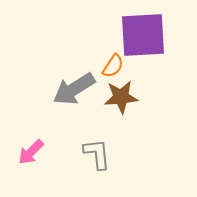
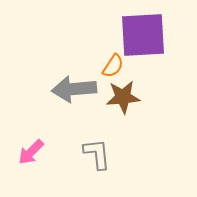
gray arrow: rotated 27 degrees clockwise
brown star: moved 2 px right
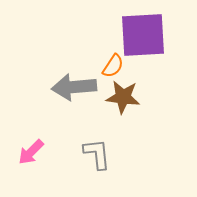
gray arrow: moved 2 px up
brown star: rotated 12 degrees clockwise
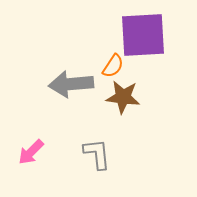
gray arrow: moved 3 px left, 3 px up
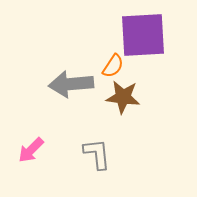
pink arrow: moved 2 px up
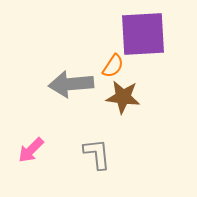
purple square: moved 1 px up
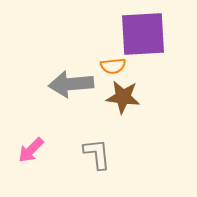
orange semicircle: rotated 50 degrees clockwise
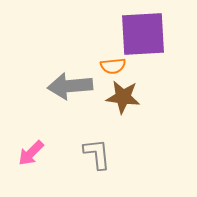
gray arrow: moved 1 px left, 2 px down
pink arrow: moved 3 px down
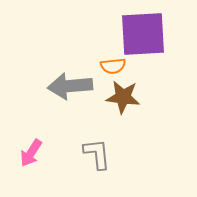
pink arrow: rotated 12 degrees counterclockwise
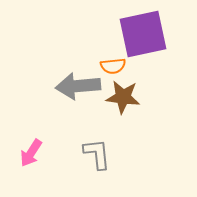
purple square: rotated 9 degrees counterclockwise
gray arrow: moved 8 px right
